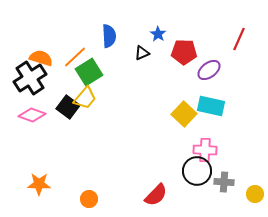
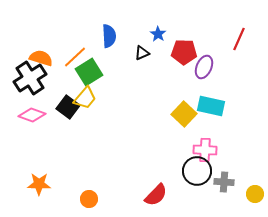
purple ellipse: moved 5 px left, 3 px up; rotated 30 degrees counterclockwise
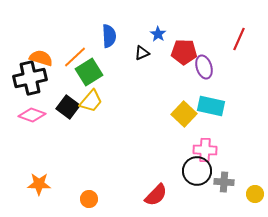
purple ellipse: rotated 40 degrees counterclockwise
black cross: rotated 20 degrees clockwise
yellow trapezoid: moved 6 px right, 3 px down
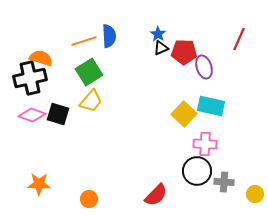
black triangle: moved 19 px right, 5 px up
orange line: moved 9 px right, 16 px up; rotated 25 degrees clockwise
black square: moved 10 px left, 7 px down; rotated 20 degrees counterclockwise
pink cross: moved 6 px up
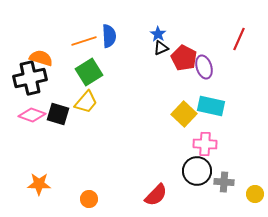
red pentagon: moved 6 px down; rotated 25 degrees clockwise
yellow trapezoid: moved 5 px left, 1 px down
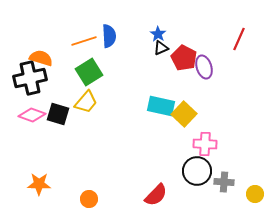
cyan rectangle: moved 50 px left
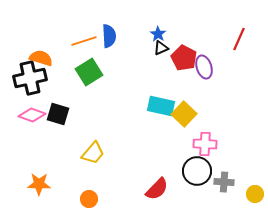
yellow trapezoid: moved 7 px right, 51 px down
red semicircle: moved 1 px right, 6 px up
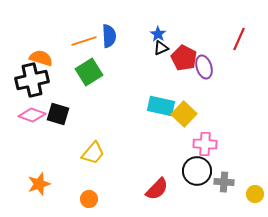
black cross: moved 2 px right, 2 px down
orange star: rotated 20 degrees counterclockwise
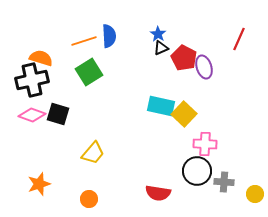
red semicircle: moved 1 px right, 4 px down; rotated 55 degrees clockwise
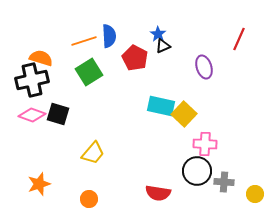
black triangle: moved 2 px right, 2 px up
red pentagon: moved 49 px left
